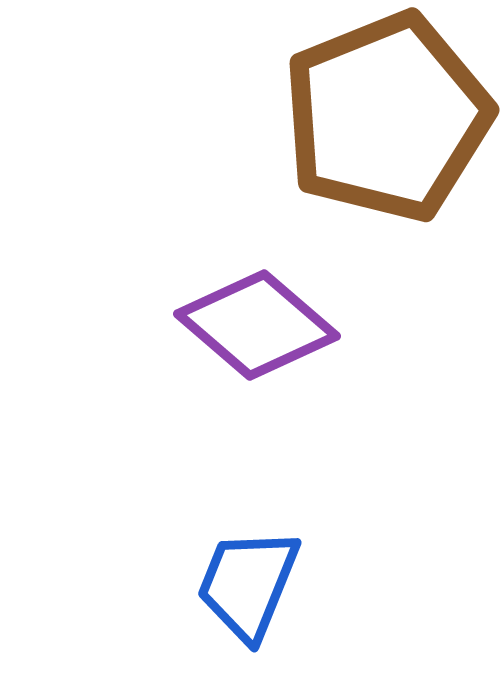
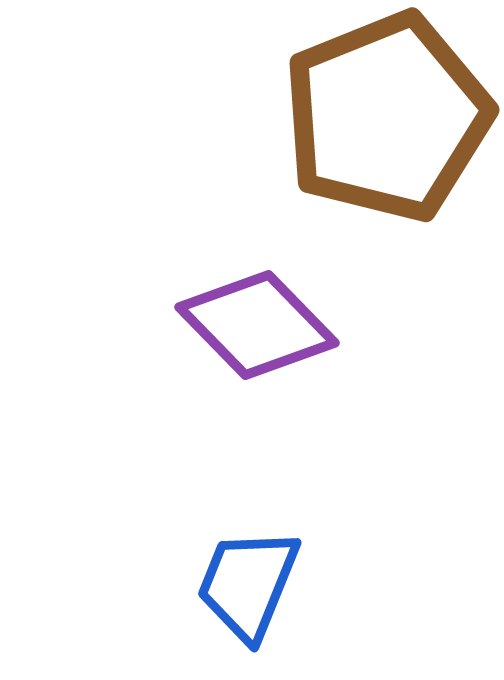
purple diamond: rotated 5 degrees clockwise
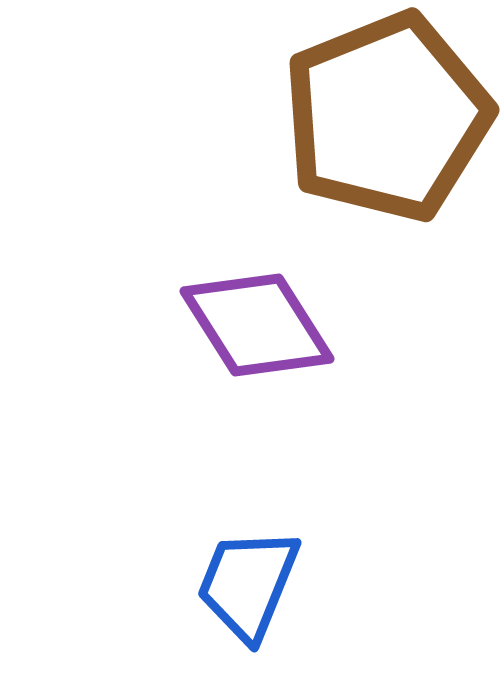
purple diamond: rotated 12 degrees clockwise
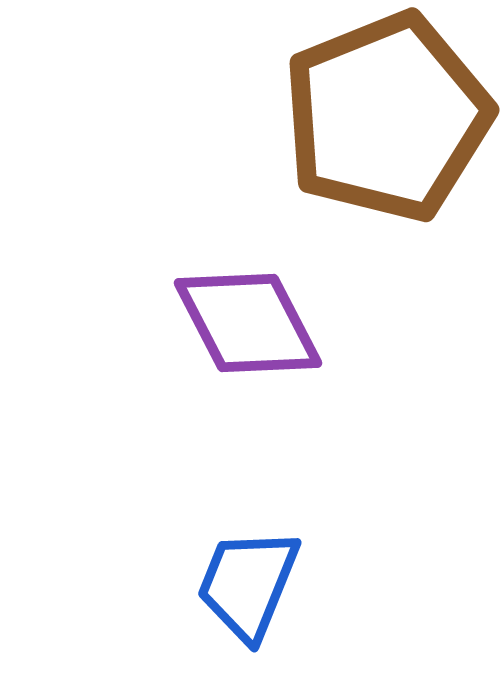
purple diamond: moved 9 px left, 2 px up; rotated 5 degrees clockwise
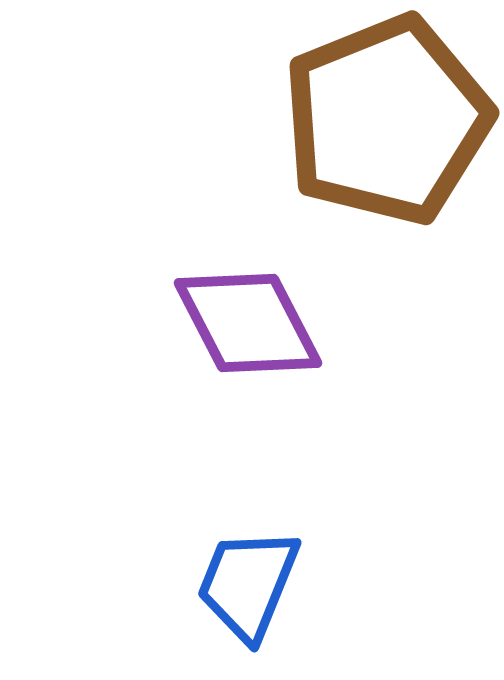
brown pentagon: moved 3 px down
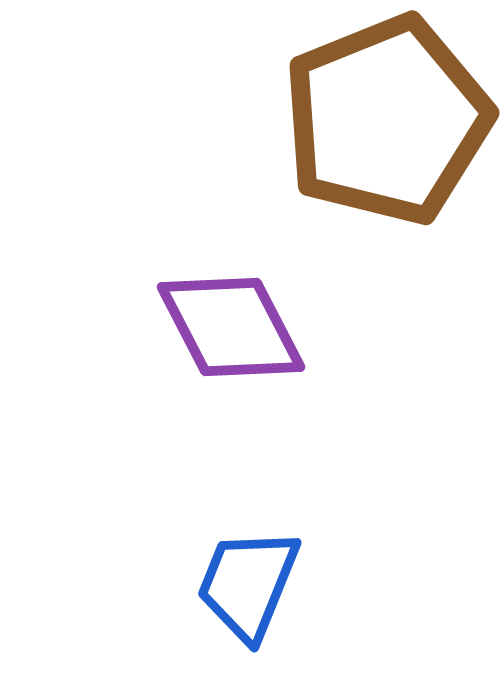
purple diamond: moved 17 px left, 4 px down
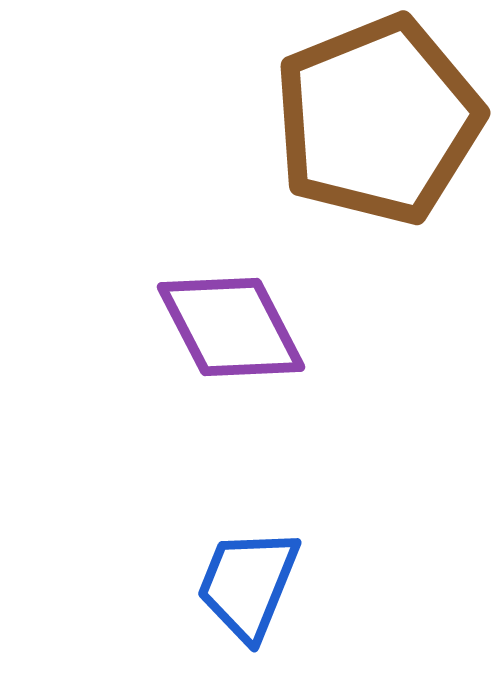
brown pentagon: moved 9 px left
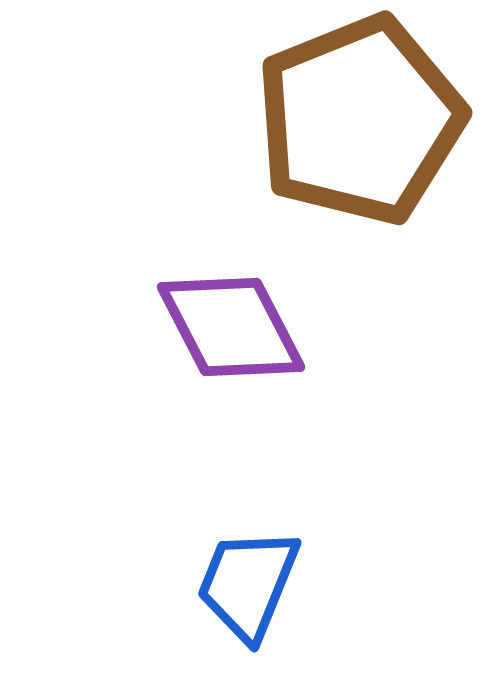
brown pentagon: moved 18 px left
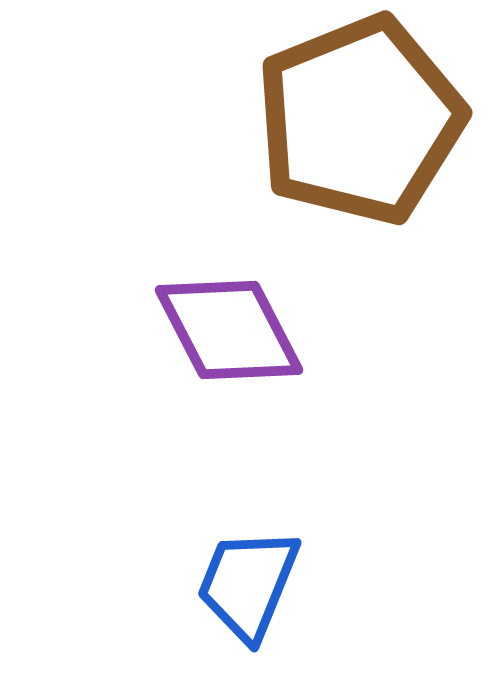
purple diamond: moved 2 px left, 3 px down
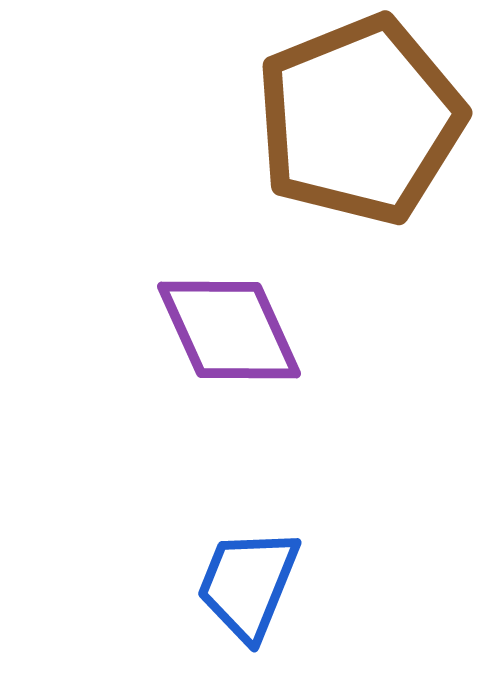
purple diamond: rotated 3 degrees clockwise
